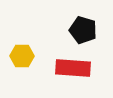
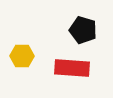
red rectangle: moved 1 px left
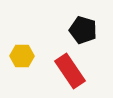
red rectangle: moved 2 px left, 3 px down; rotated 52 degrees clockwise
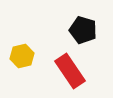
yellow hexagon: rotated 15 degrees counterclockwise
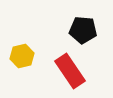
black pentagon: rotated 12 degrees counterclockwise
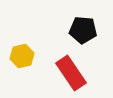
red rectangle: moved 1 px right, 2 px down
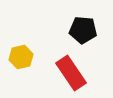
yellow hexagon: moved 1 px left, 1 px down
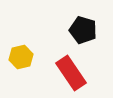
black pentagon: rotated 12 degrees clockwise
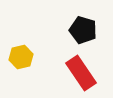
red rectangle: moved 10 px right
